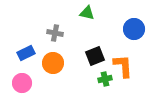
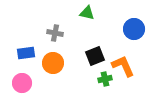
blue rectangle: rotated 18 degrees clockwise
orange L-shape: rotated 20 degrees counterclockwise
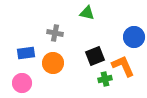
blue circle: moved 8 px down
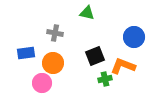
orange L-shape: rotated 45 degrees counterclockwise
pink circle: moved 20 px right
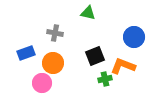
green triangle: moved 1 px right
blue rectangle: rotated 12 degrees counterclockwise
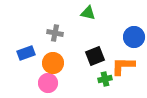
orange L-shape: rotated 20 degrees counterclockwise
pink circle: moved 6 px right
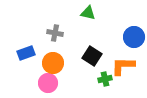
black square: moved 3 px left; rotated 36 degrees counterclockwise
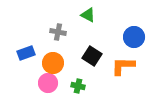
green triangle: moved 2 px down; rotated 14 degrees clockwise
gray cross: moved 3 px right, 1 px up
green cross: moved 27 px left, 7 px down; rotated 24 degrees clockwise
